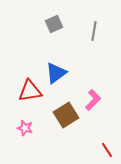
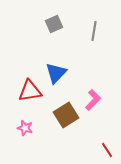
blue triangle: rotated 10 degrees counterclockwise
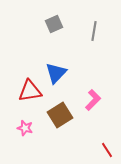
brown square: moved 6 px left
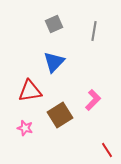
blue triangle: moved 2 px left, 11 px up
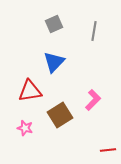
red line: moved 1 px right; rotated 63 degrees counterclockwise
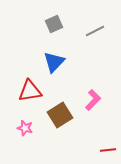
gray line: moved 1 px right; rotated 54 degrees clockwise
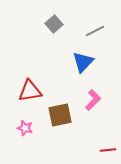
gray square: rotated 18 degrees counterclockwise
blue triangle: moved 29 px right
brown square: rotated 20 degrees clockwise
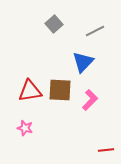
pink L-shape: moved 3 px left
brown square: moved 25 px up; rotated 15 degrees clockwise
red line: moved 2 px left
